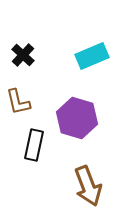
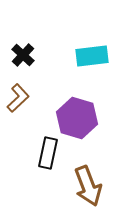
cyan rectangle: rotated 16 degrees clockwise
brown L-shape: moved 4 px up; rotated 120 degrees counterclockwise
black rectangle: moved 14 px right, 8 px down
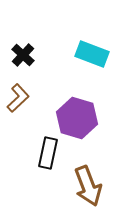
cyan rectangle: moved 2 px up; rotated 28 degrees clockwise
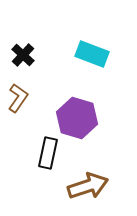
brown L-shape: rotated 12 degrees counterclockwise
brown arrow: rotated 87 degrees counterclockwise
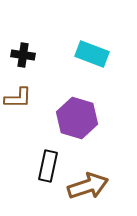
black cross: rotated 35 degrees counterclockwise
brown L-shape: rotated 56 degrees clockwise
black rectangle: moved 13 px down
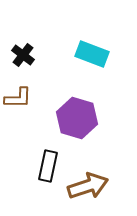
black cross: rotated 30 degrees clockwise
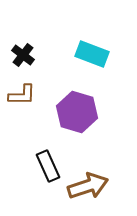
brown L-shape: moved 4 px right, 3 px up
purple hexagon: moved 6 px up
black rectangle: rotated 36 degrees counterclockwise
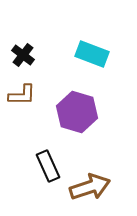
brown arrow: moved 2 px right, 1 px down
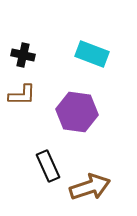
black cross: rotated 25 degrees counterclockwise
purple hexagon: rotated 9 degrees counterclockwise
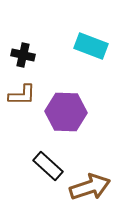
cyan rectangle: moved 1 px left, 8 px up
purple hexagon: moved 11 px left; rotated 6 degrees counterclockwise
black rectangle: rotated 24 degrees counterclockwise
